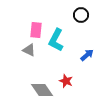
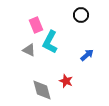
pink rectangle: moved 5 px up; rotated 28 degrees counterclockwise
cyan L-shape: moved 6 px left, 2 px down
gray diamond: rotated 20 degrees clockwise
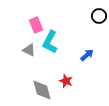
black circle: moved 18 px right, 1 px down
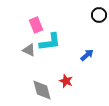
black circle: moved 1 px up
cyan L-shape: rotated 125 degrees counterclockwise
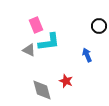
black circle: moved 11 px down
cyan L-shape: moved 1 px left
blue arrow: rotated 72 degrees counterclockwise
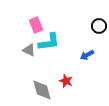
blue arrow: rotated 96 degrees counterclockwise
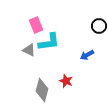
gray diamond: rotated 30 degrees clockwise
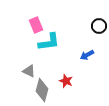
gray triangle: moved 21 px down
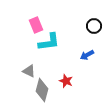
black circle: moved 5 px left
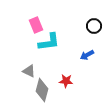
red star: rotated 16 degrees counterclockwise
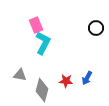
black circle: moved 2 px right, 2 px down
cyan L-shape: moved 6 px left, 1 px down; rotated 55 degrees counterclockwise
blue arrow: moved 23 px down; rotated 32 degrees counterclockwise
gray triangle: moved 9 px left, 4 px down; rotated 16 degrees counterclockwise
